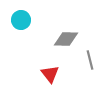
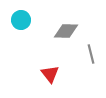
gray diamond: moved 8 px up
gray line: moved 1 px right, 6 px up
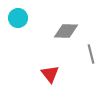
cyan circle: moved 3 px left, 2 px up
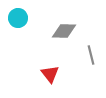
gray diamond: moved 2 px left
gray line: moved 1 px down
